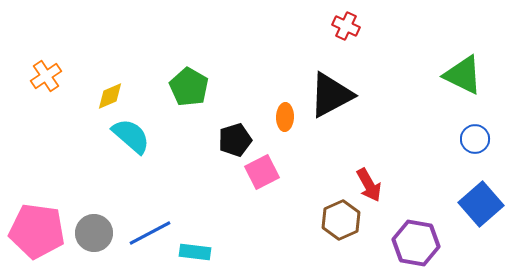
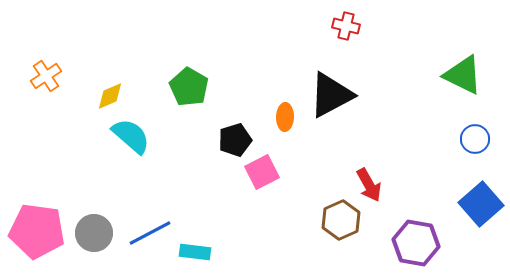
red cross: rotated 12 degrees counterclockwise
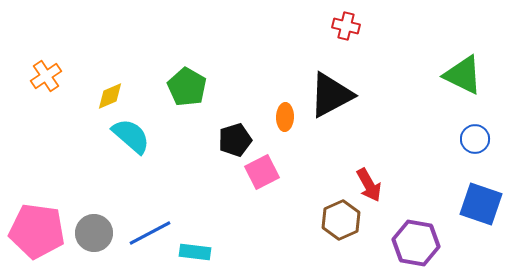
green pentagon: moved 2 px left
blue square: rotated 30 degrees counterclockwise
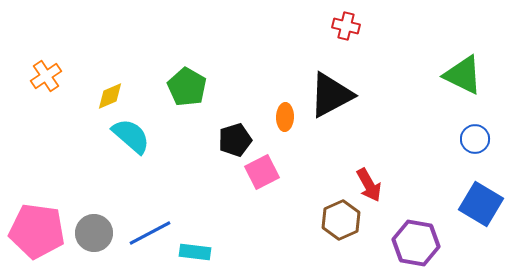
blue square: rotated 12 degrees clockwise
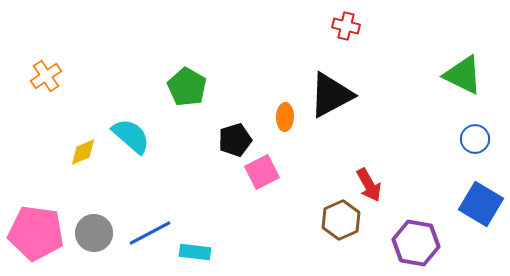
yellow diamond: moved 27 px left, 56 px down
pink pentagon: moved 1 px left, 2 px down
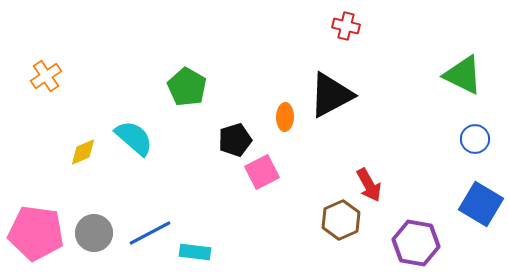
cyan semicircle: moved 3 px right, 2 px down
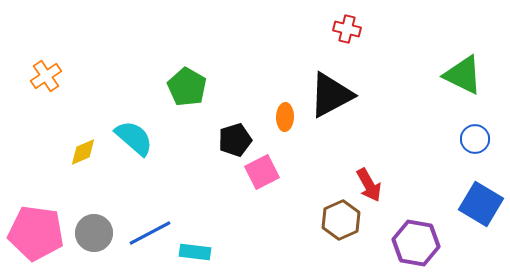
red cross: moved 1 px right, 3 px down
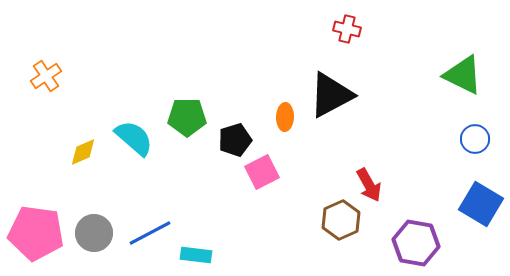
green pentagon: moved 30 px down; rotated 30 degrees counterclockwise
cyan rectangle: moved 1 px right, 3 px down
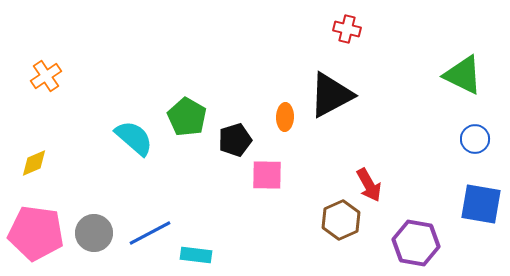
green pentagon: rotated 30 degrees clockwise
yellow diamond: moved 49 px left, 11 px down
pink square: moved 5 px right, 3 px down; rotated 28 degrees clockwise
blue square: rotated 21 degrees counterclockwise
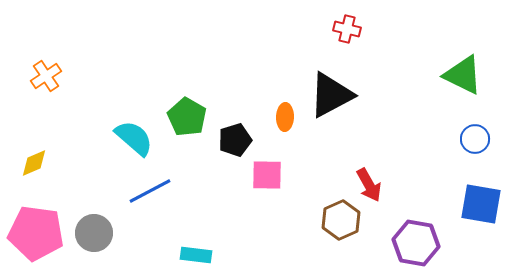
blue line: moved 42 px up
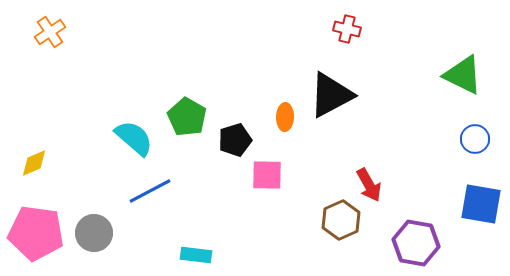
orange cross: moved 4 px right, 44 px up
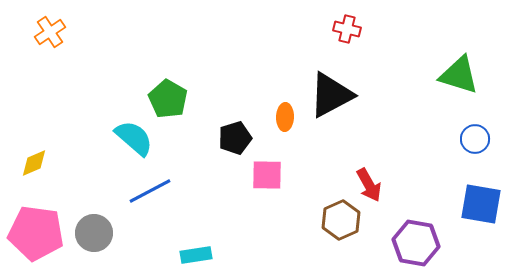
green triangle: moved 4 px left; rotated 9 degrees counterclockwise
green pentagon: moved 19 px left, 18 px up
black pentagon: moved 2 px up
cyan rectangle: rotated 16 degrees counterclockwise
